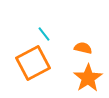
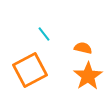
orange square: moved 3 px left, 7 px down
orange star: moved 2 px up
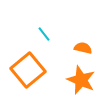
orange square: moved 2 px left; rotated 12 degrees counterclockwise
orange star: moved 7 px left, 4 px down; rotated 16 degrees counterclockwise
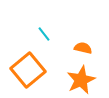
orange star: rotated 24 degrees clockwise
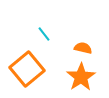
orange square: moved 1 px left, 1 px up
orange star: moved 3 px up; rotated 8 degrees counterclockwise
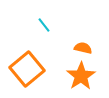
cyan line: moved 9 px up
orange star: moved 1 px up
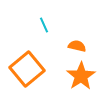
cyan line: rotated 14 degrees clockwise
orange semicircle: moved 6 px left, 2 px up
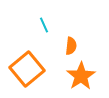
orange semicircle: moved 6 px left; rotated 84 degrees clockwise
